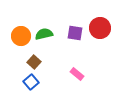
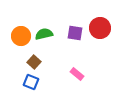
blue square: rotated 28 degrees counterclockwise
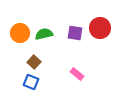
orange circle: moved 1 px left, 3 px up
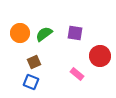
red circle: moved 28 px down
green semicircle: rotated 24 degrees counterclockwise
brown square: rotated 24 degrees clockwise
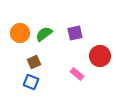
purple square: rotated 21 degrees counterclockwise
